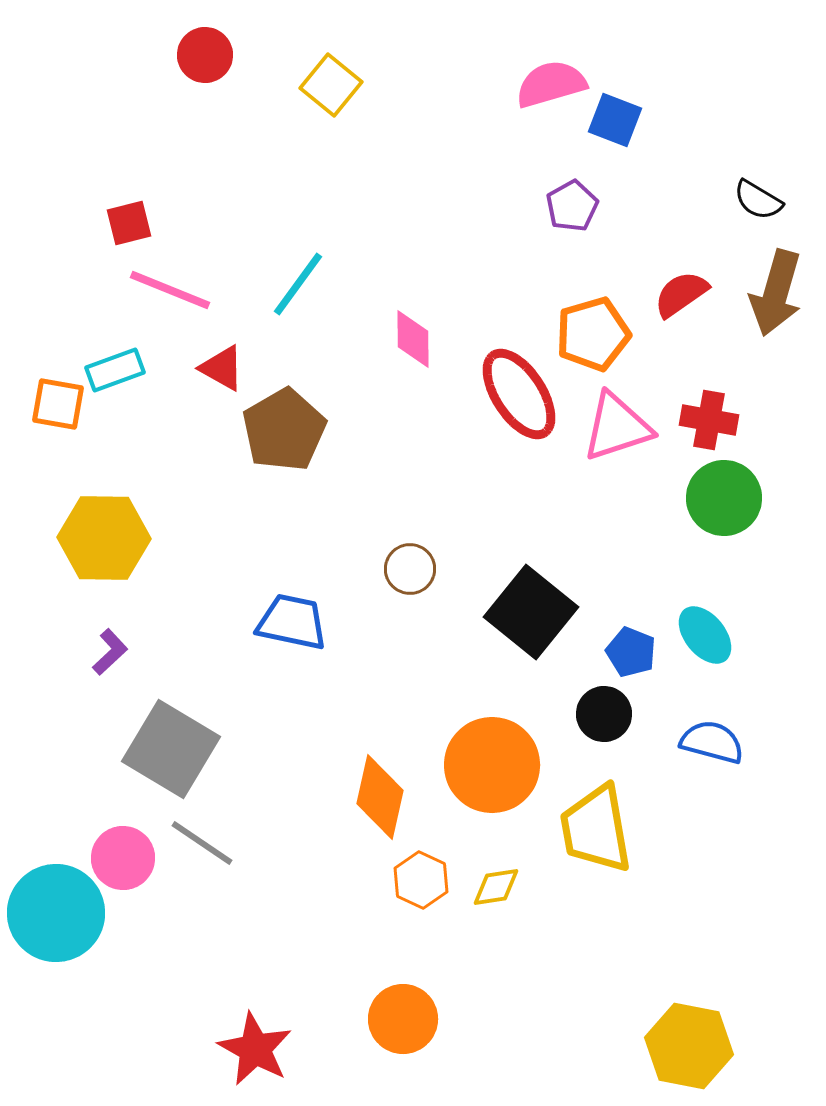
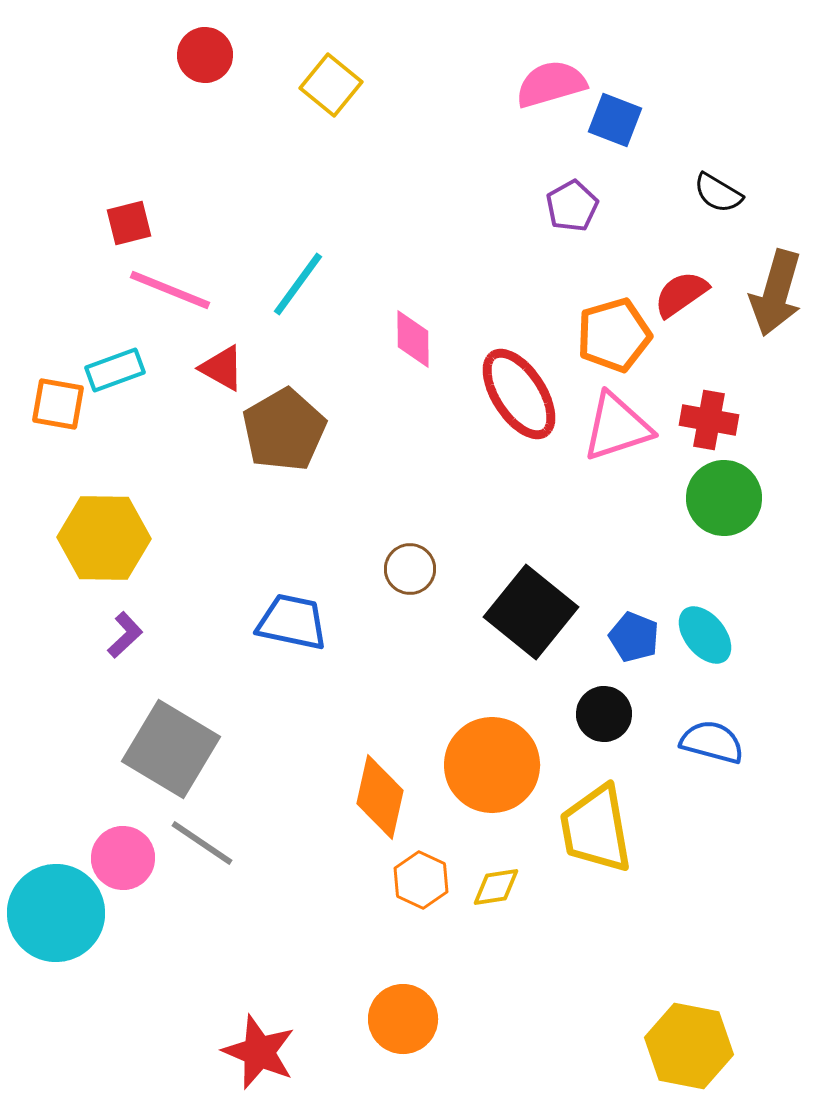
black semicircle at (758, 200): moved 40 px left, 7 px up
orange pentagon at (593, 334): moved 21 px right, 1 px down
purple L-shape at (110, 652): moved 15 px right, 17 px up
blue pentagon at (631, 652): moved 3 px right, 15 px up
red star at (255, 1049): moved 4 px right, 3 px down; rotated 6 degrees counterclockwise
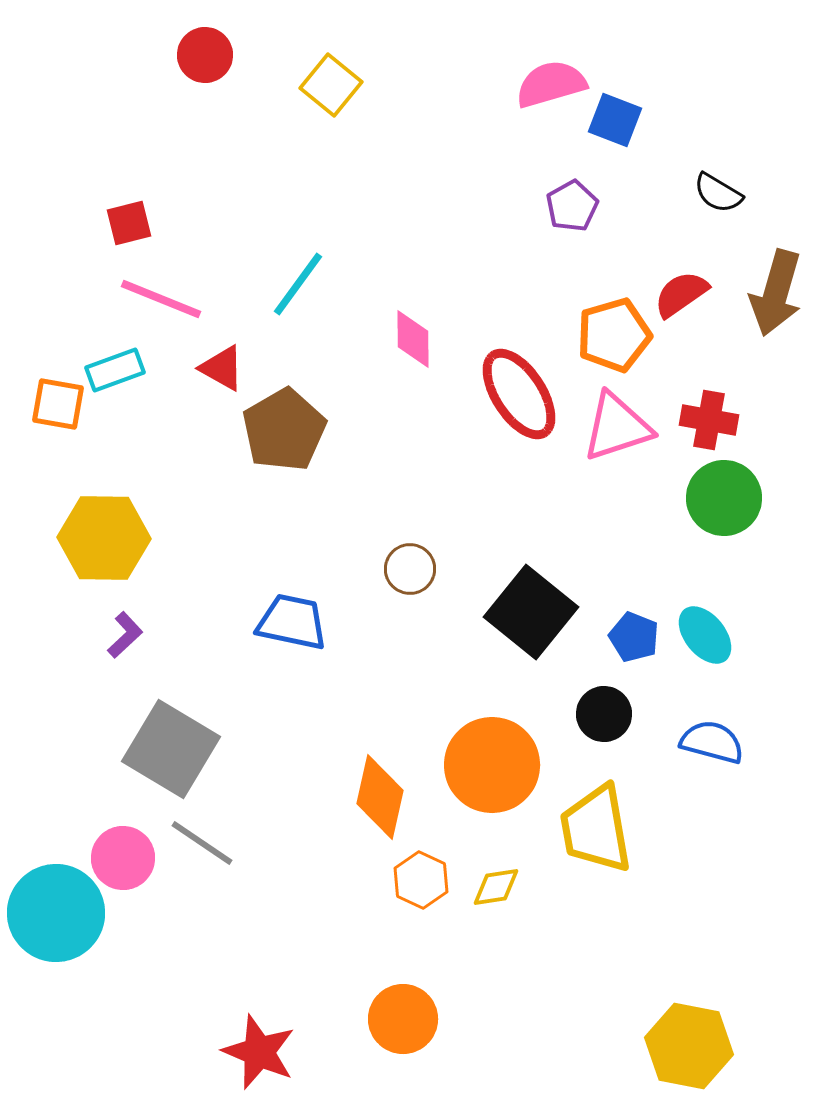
pink line at (170, 290): moved 9 px left, 9 px down
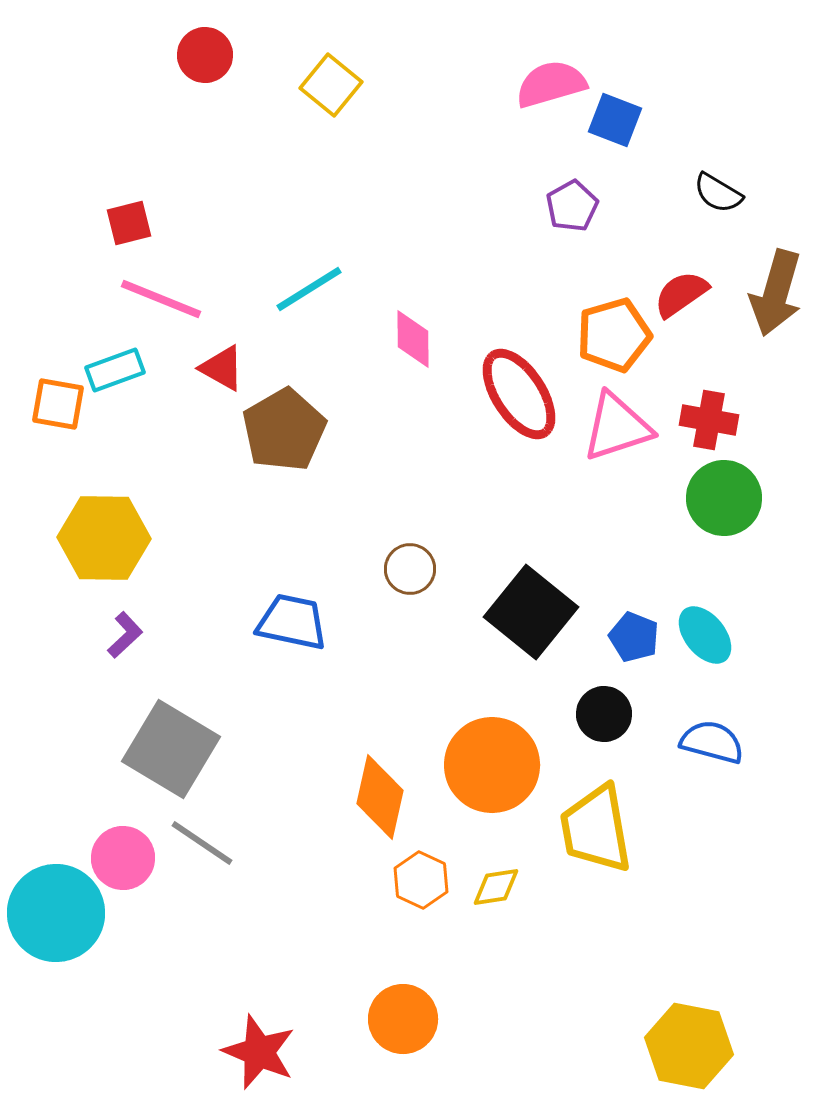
cyan line at (298, 284): moved 11 px right, 5 px down; rotated 22 degrees clockwise
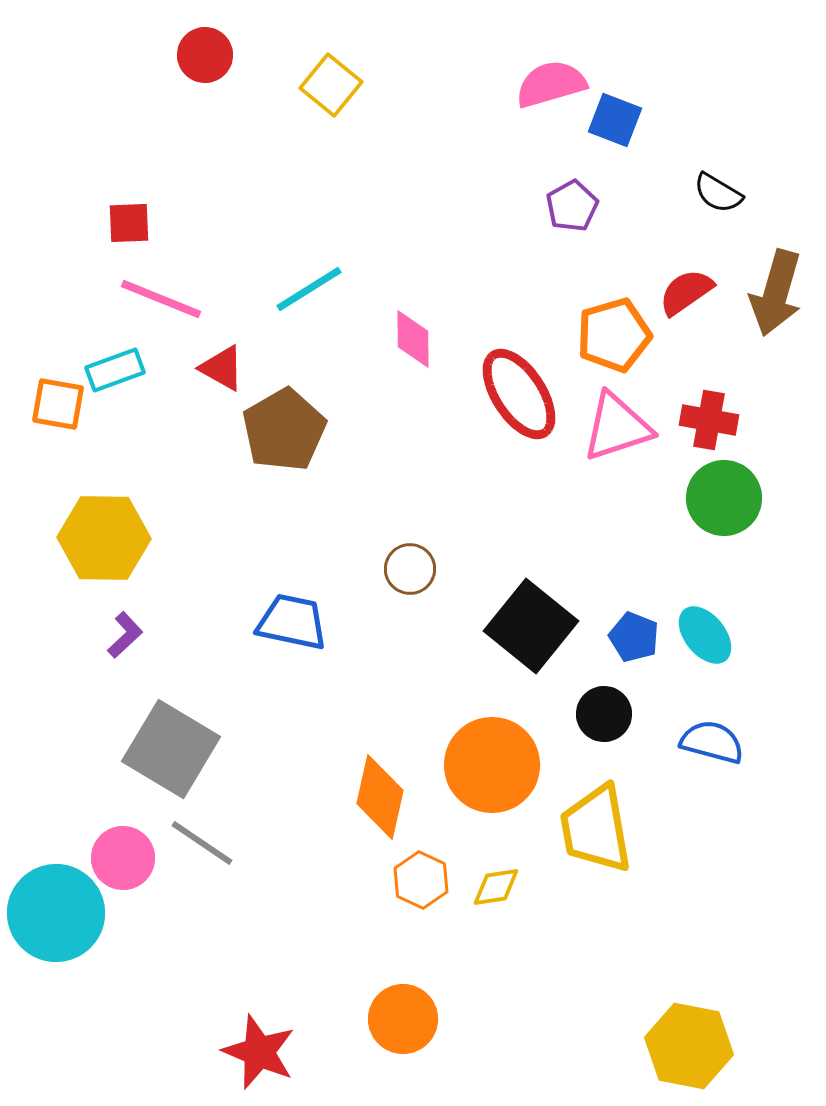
red square at (129, 223): rotated 12 degrees clockwise
red semicircle at (681, 294): moved 5 px right, 2 px up
black square at (531, 612): moved 14 px down
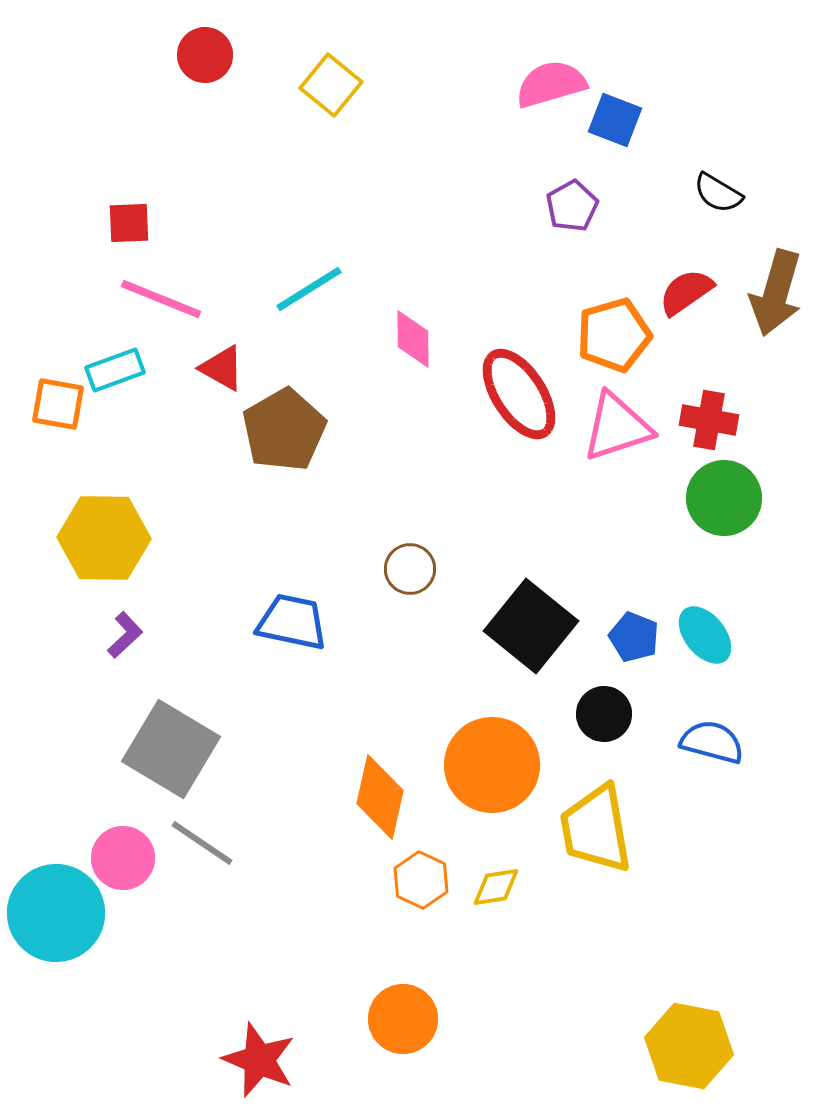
red star at (259, 1052): moved 8 px down
